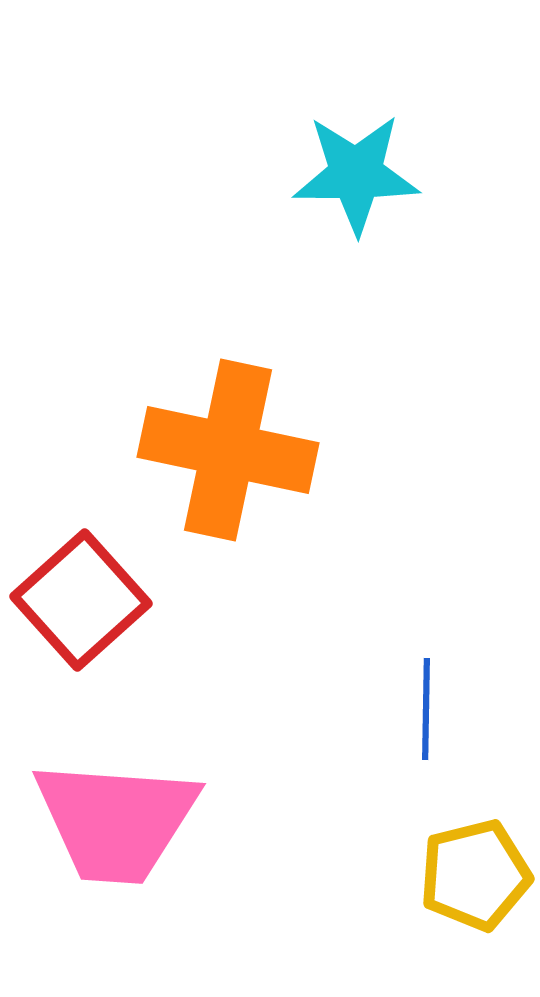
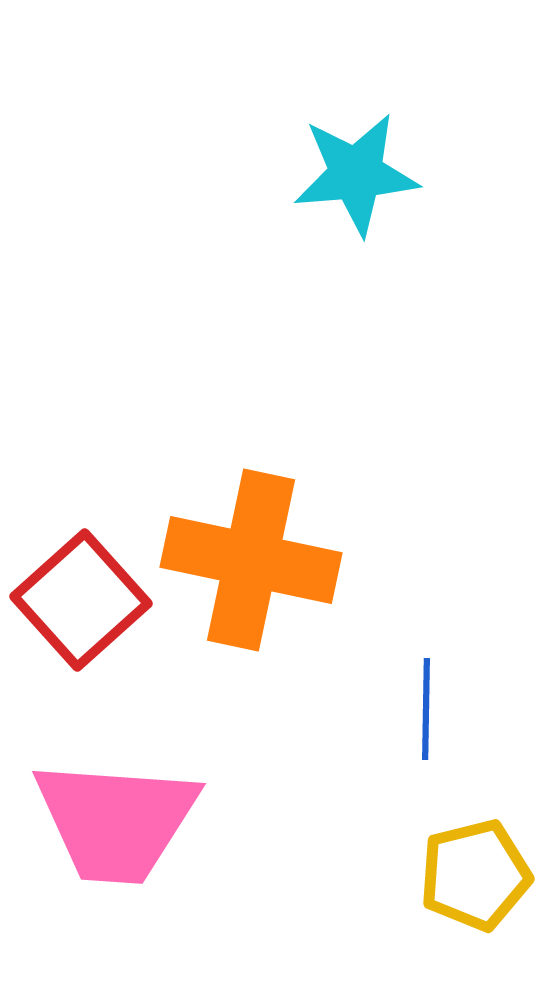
cyan star: rotated 5 degrees counterclockwise
orange cross: moved 23 px right, 110 px down
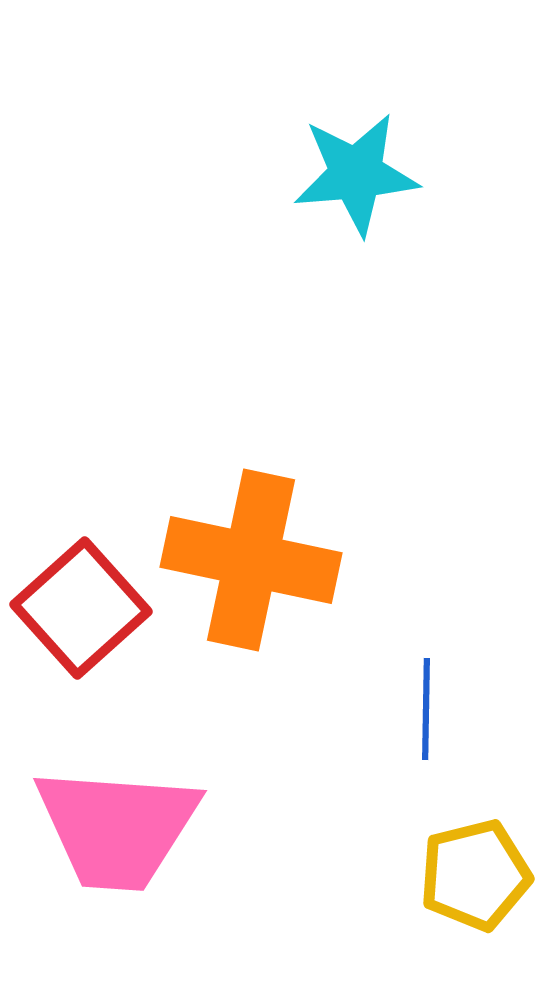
red square: moved 8 px down
pink trapezoid: moved 1 px right, 7 px down
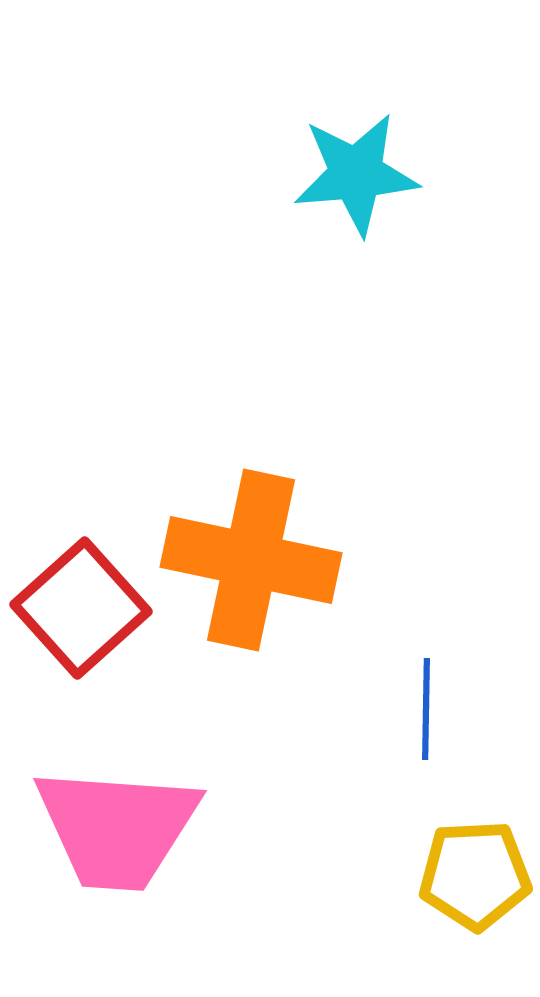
yellow pentagon: rotated 11 degrees clockwise
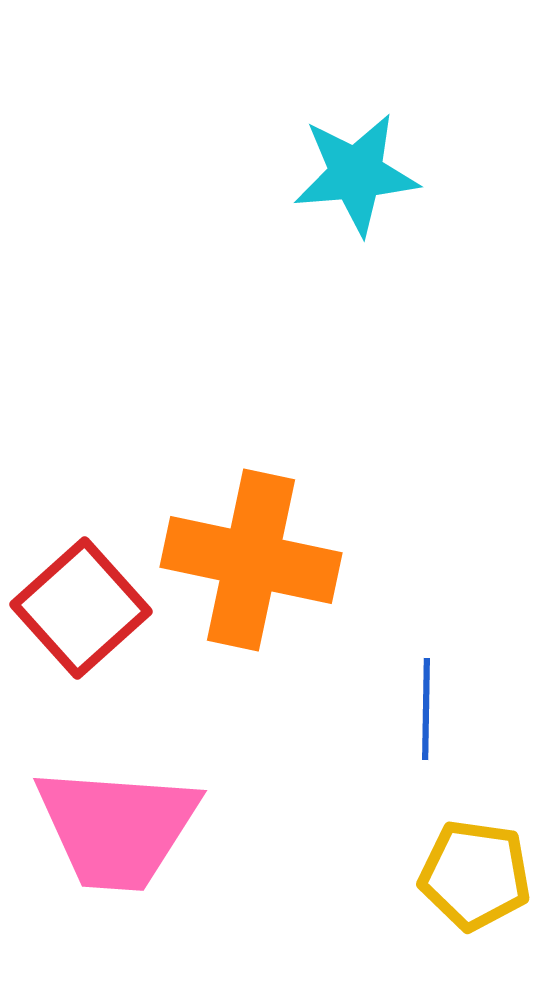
yellow pentagon: rotated 11 degrees clockwise
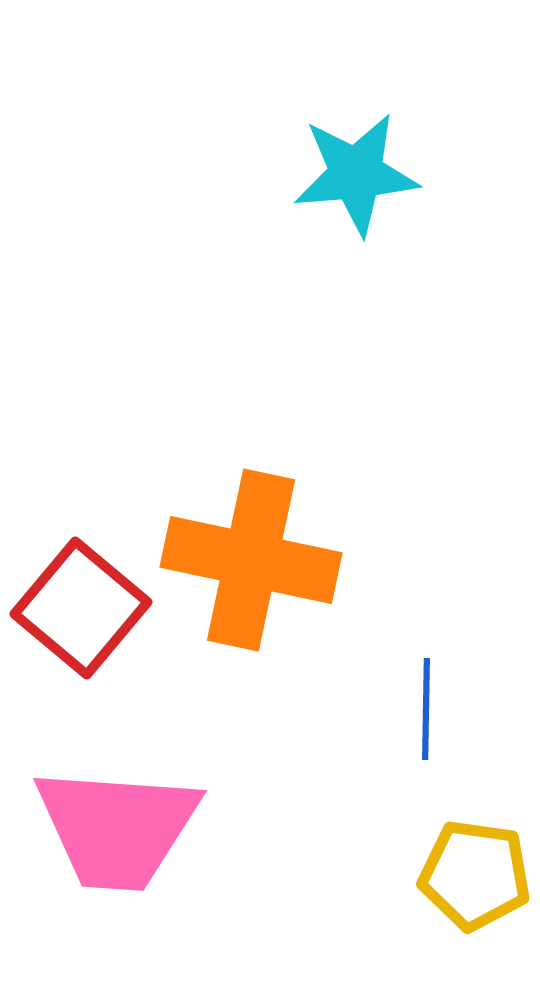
red square: rotated 8 degrees counterclockwise
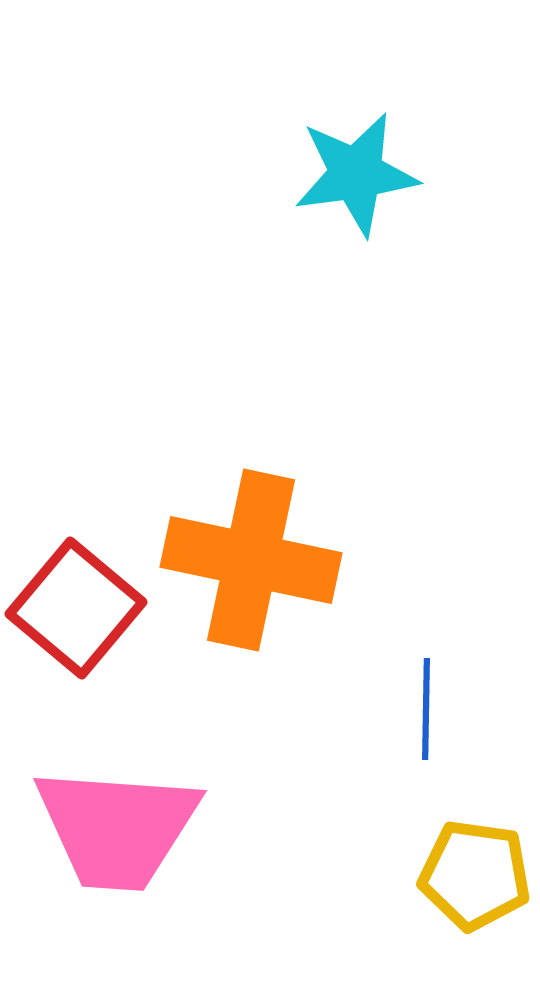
cyan star: rotated 3 degrees counterclockwise
red square: moved 5 px left
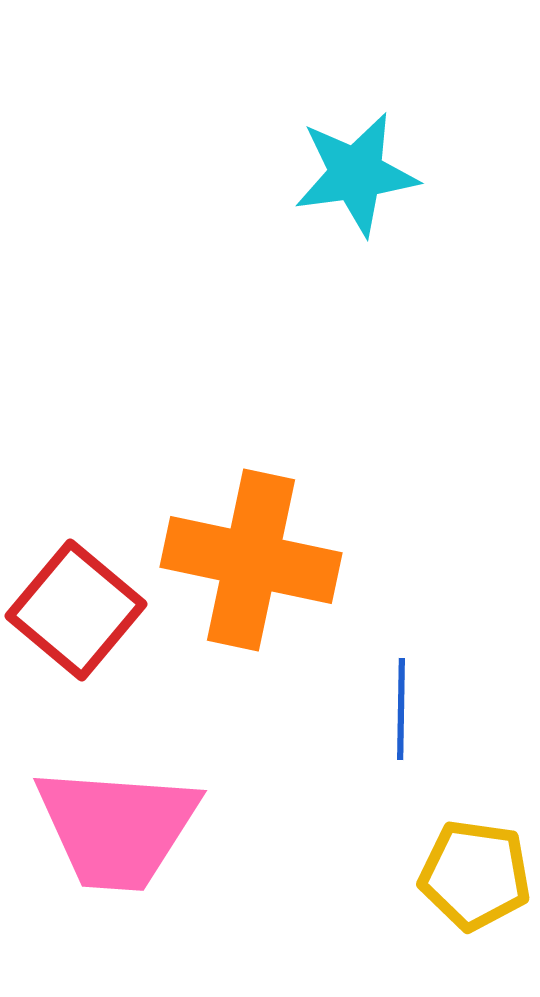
red square: moved 2 px down
blue line: moved 25 px left
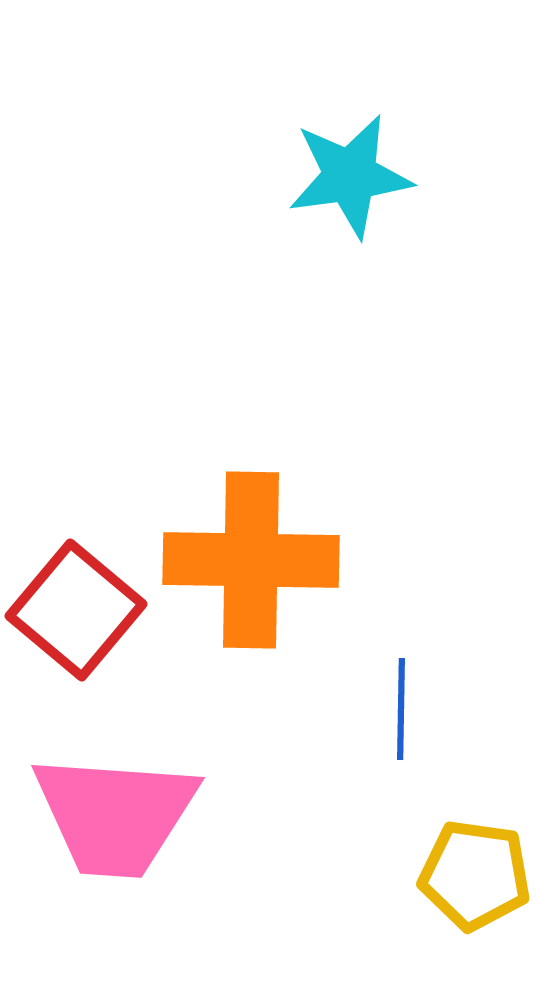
cyan star: moved 6 px left, 2 px down
orange cross: rotated 11 degrees counterclockwise
pink trapezoid: moved 2 px left, 13 px up
